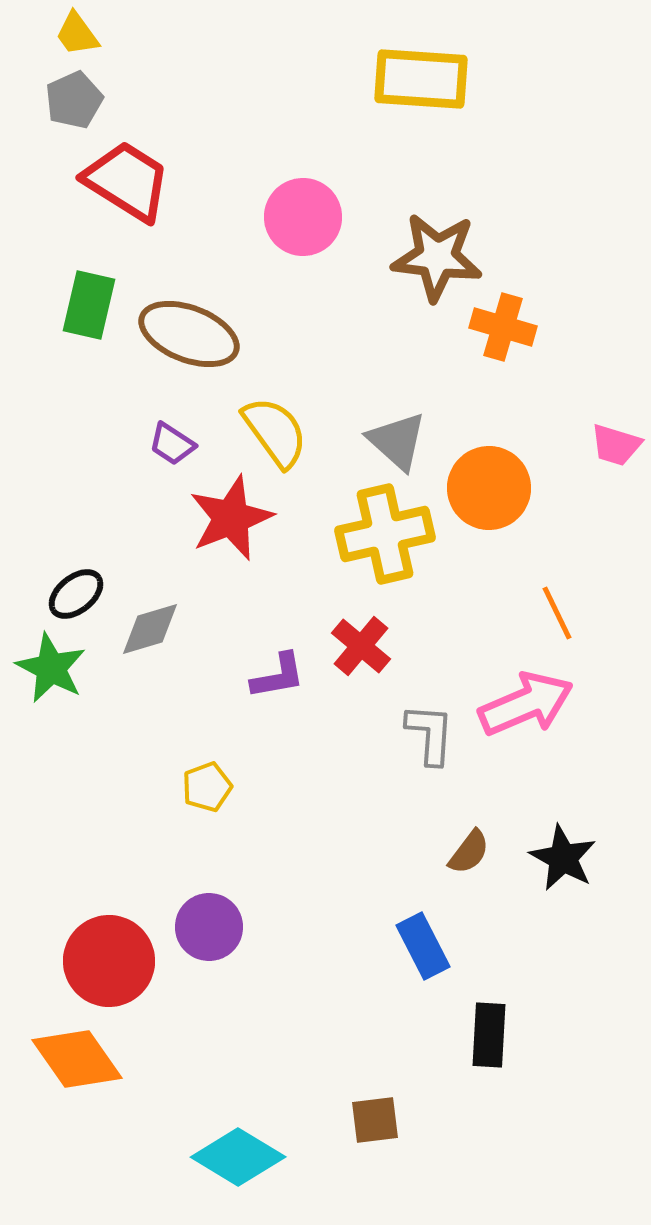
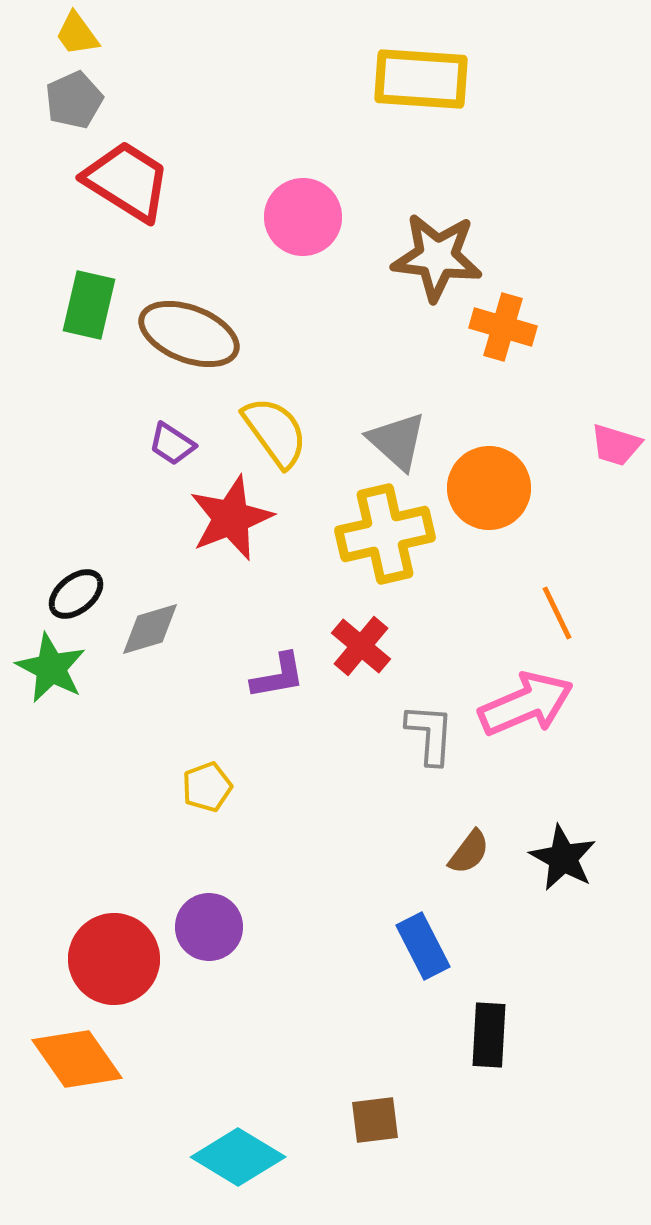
red circle: moved 5 px right, 2 px up
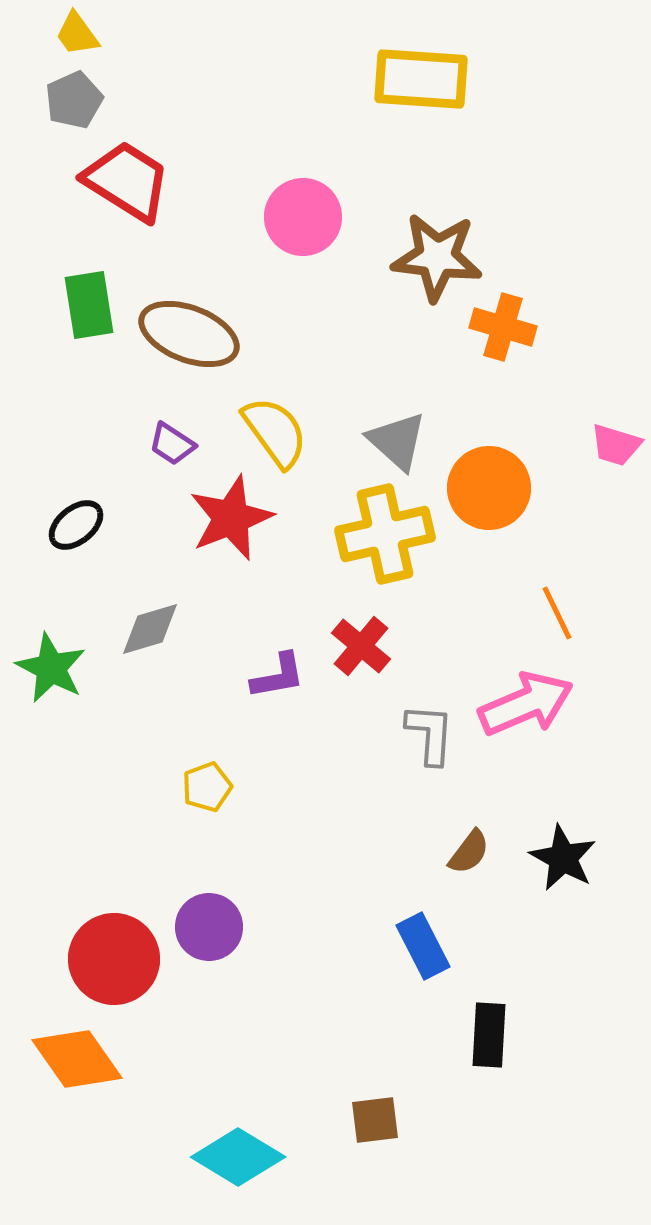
green rectangle: rotated 22 degrees counterclockwise
black ellipse: moved 69 px up
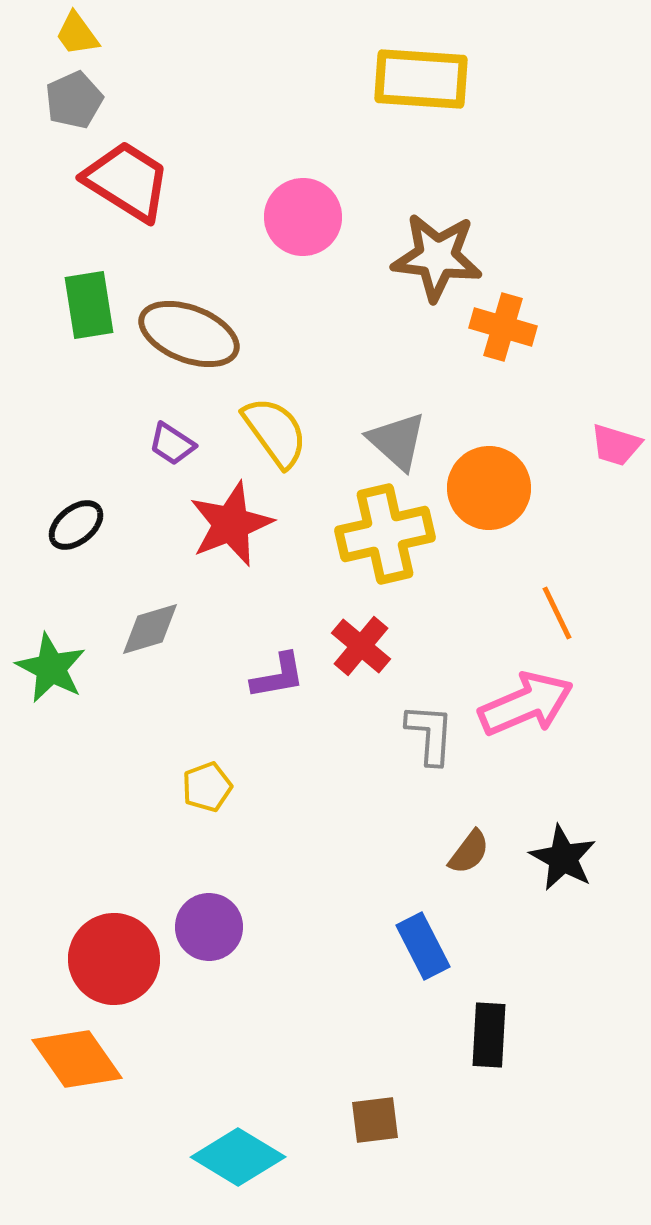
red star: moved 6 px down
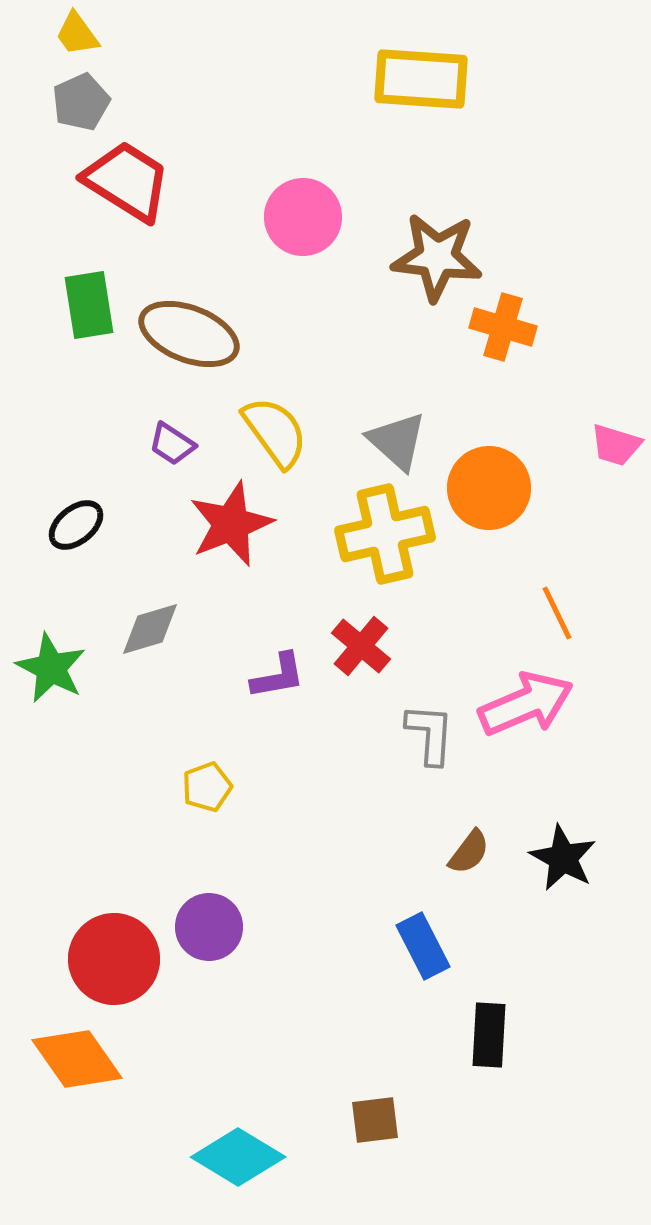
gray pentagon: moved 7 px right, 2 px down
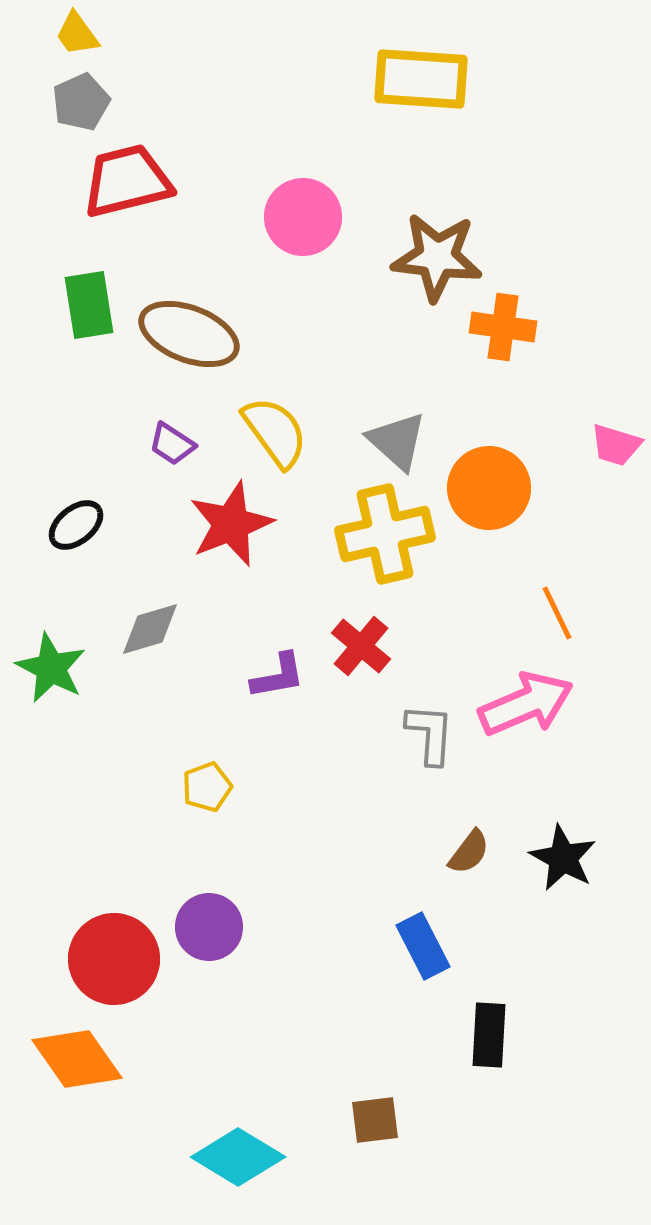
red trapezoid: rotated 46 degrees counterclockwise
orange cross: rotated 8 degrees counterclockwise
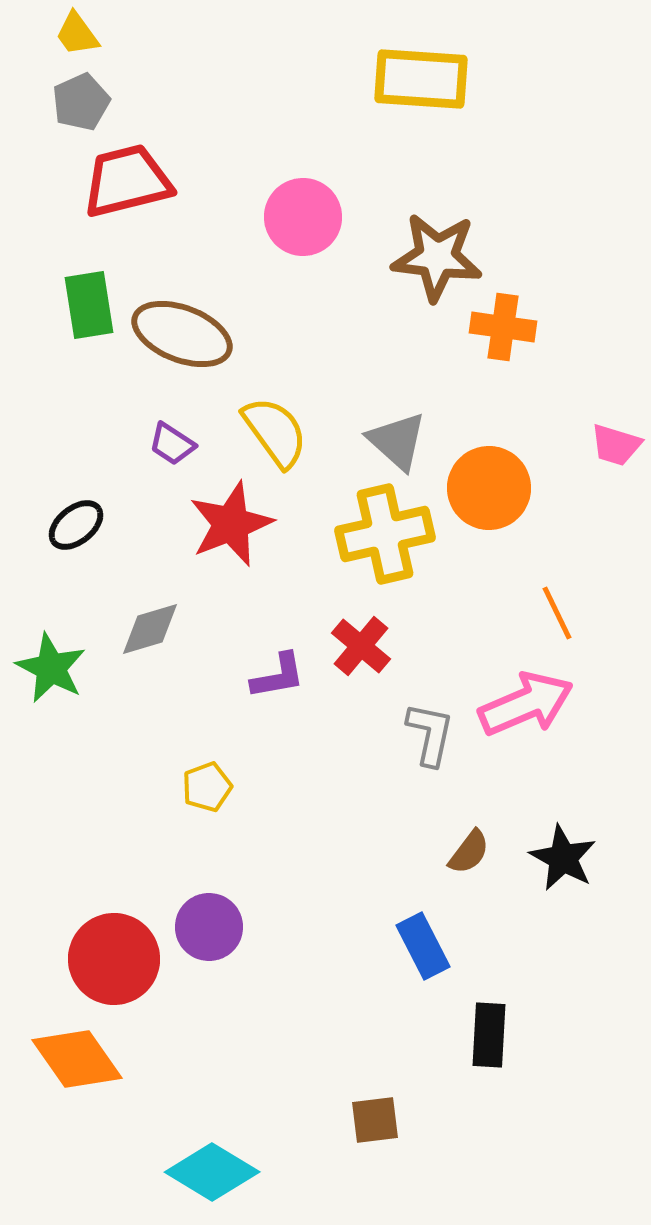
brown ellipse: moved 7 px left
gray L-shape: rotated 8 degrees clockwise
cyan diamond: moved 26 px left, 15 px down
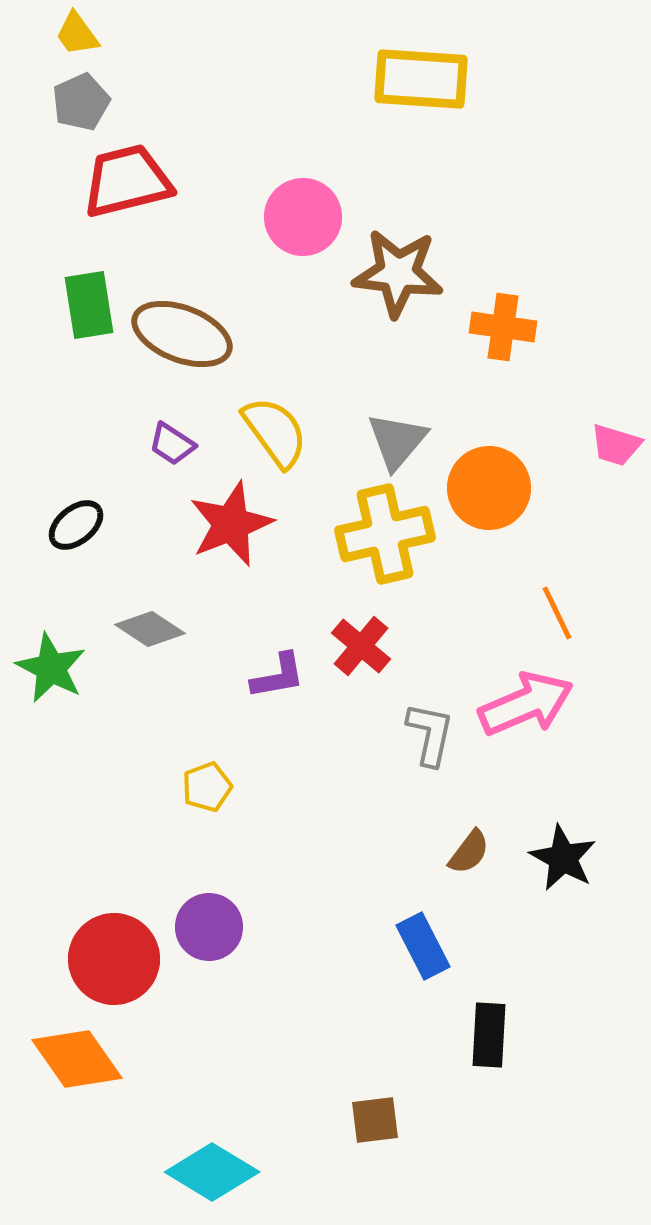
brown star: moved 39 px left, 16 px down
gray triangle: rotated 28 degrees clockwise
gray diamond: rotated 50 degrees clockwise
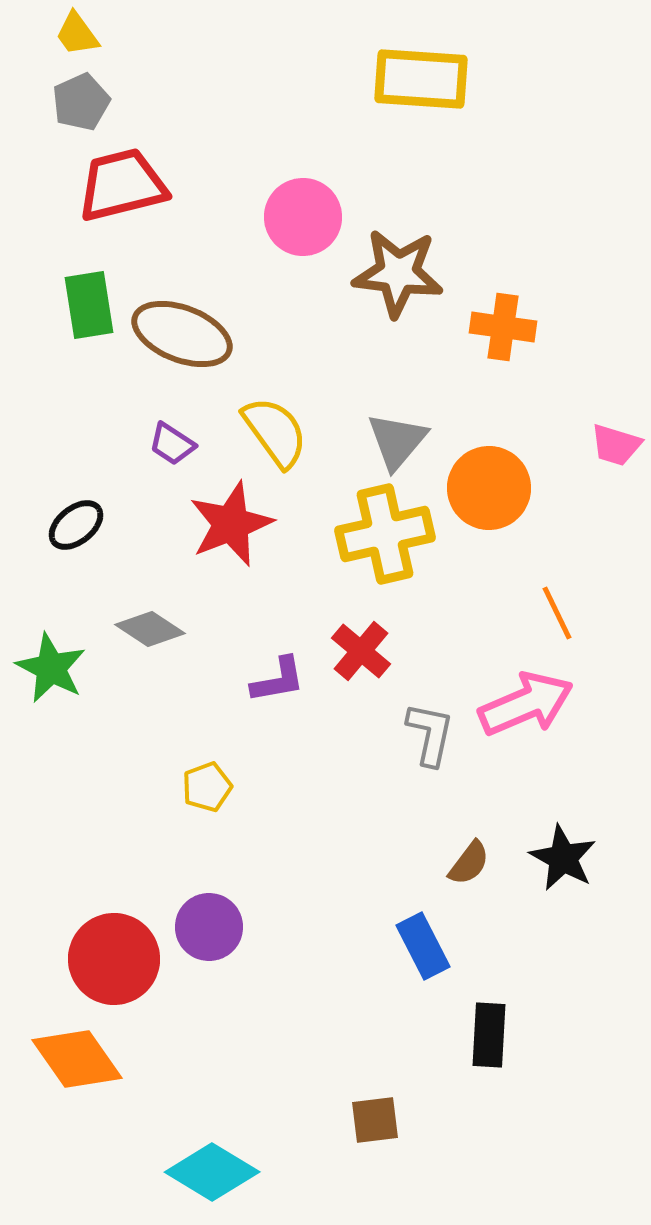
red trapezoid: moved 5 px left, 4 px down
red cross: moved 5 px down
purple L-shape: moved 4 px down
brown semicircle: moved 11 px down
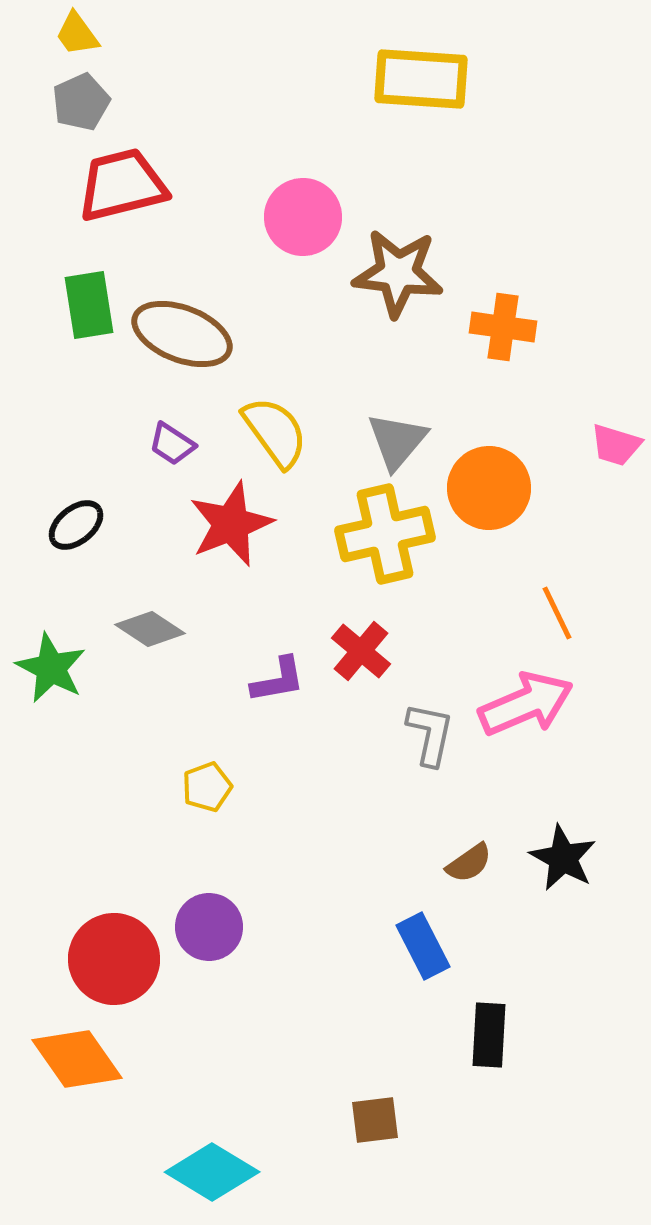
brown semicircle: rotated 18 degrees clockwise
